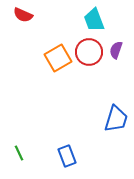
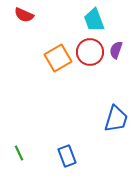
red semicircle: moved 1 px right
red circle: moved 1 px right
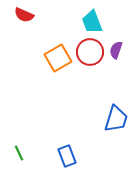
cyan trapezoid: moved 2 px left, 2 px down
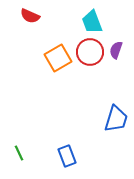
red semicircle: moved 6 px right, 1 px down
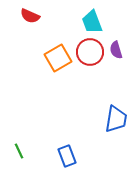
purple semicircle: rotated 36 degrees counterclockwise
blue trapezoid: rotated 8 degrees counterclockwise
green line: moved 2 px up
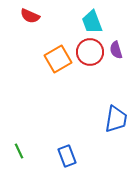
orange square: moved 1 px down
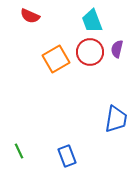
cyan trapezoid: moved 1 px up
purple semicircle: moved 1 px right, 1 px up; rotated 30 degrees clockwise
orange square: moved 2 px left
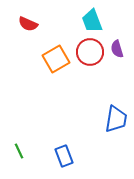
red semicircle: moved 2 px left, 8 px down
purple semicircle: rotated 30 degrees counterclockwise
blue rectangle: moved 3 px left
